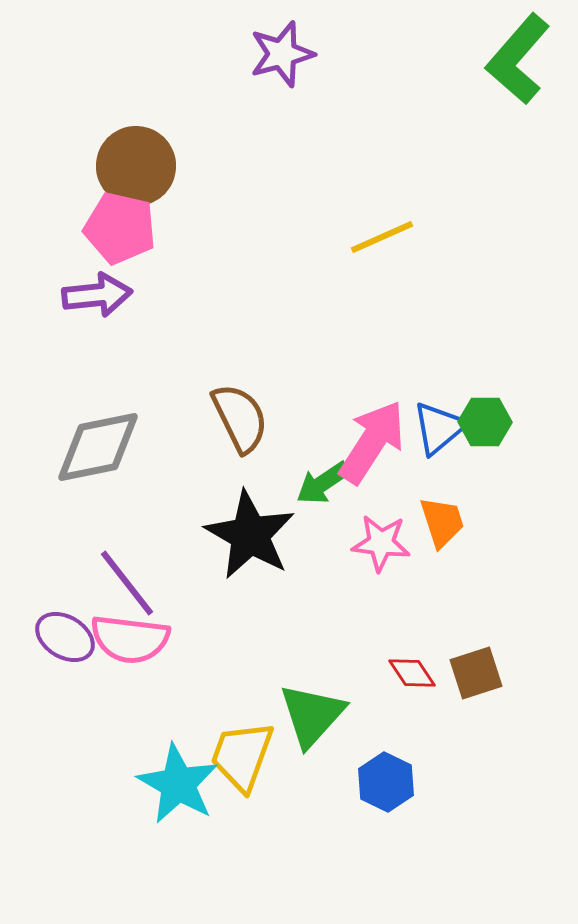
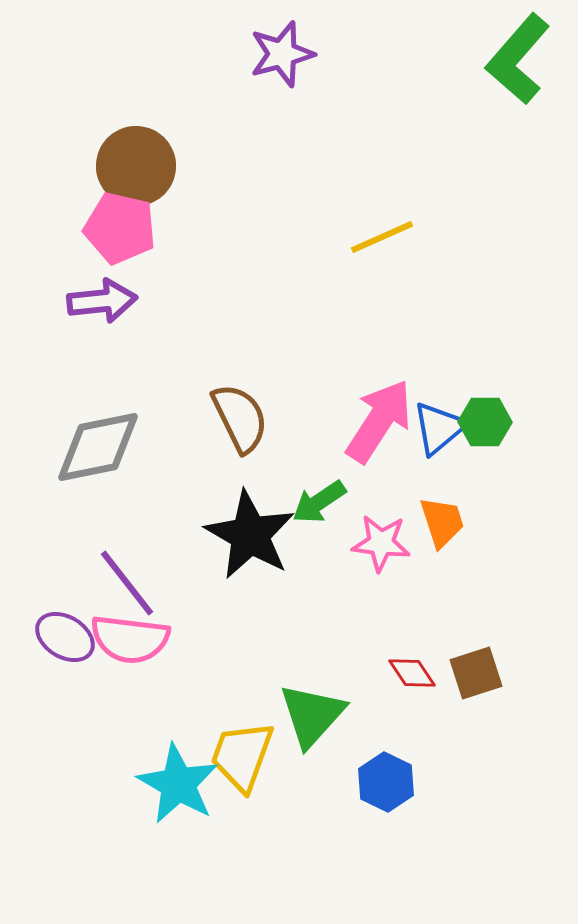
purple arrow: moved 5 px right, 6 px down
pink arrow: moved 7 px right, 21 px up
green arrow: moved 4 px left, 19 px down
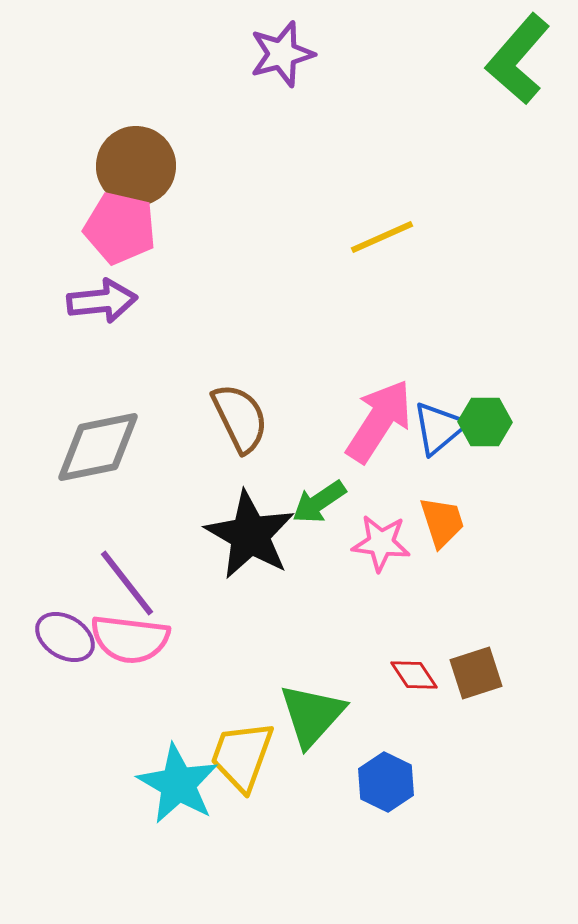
red diamond: moved 2 px right, 2 px down
